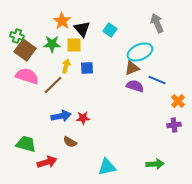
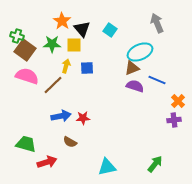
purple cross: moved 5 px up
green arrow: rotated 48 degrees counterclockwise
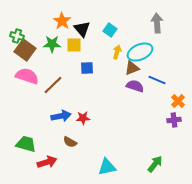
gray arrow: rotated 18 degrees clockwise
yellow arrow: moved 51 px right, 14 px up
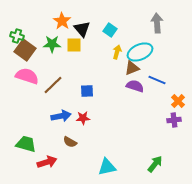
blue square: moved 23 px down
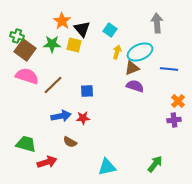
yellow square: rotated 14 degrees clockwise
blue line: moved 12 px right, 11 px up; rotated 18 degrees counterclockwise
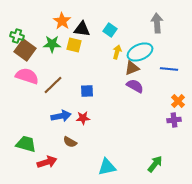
black triangle: rotated 42 degrees counterclockwise
purple semicircle: rotated 12 degrees clockwise
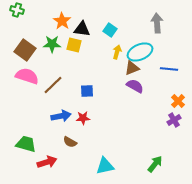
green cross: moved 26 px up
purple cross: rotated 24 degrees counterclockwise
cyan triangle: moved 2 px left, 1 px up
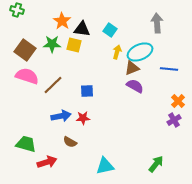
green arrow: moved 1 px right
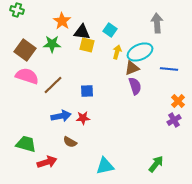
black triangle: moved 3 px down
yellow square: moved 13 px right
purple semicircle: rotated 42 degrees clockwise
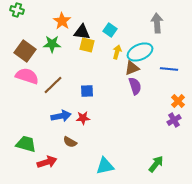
brown square: moved 1 px down
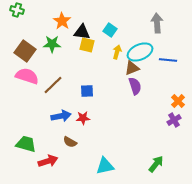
blue line: moved 1 px left, 9 px up
red arrow: moved 1 px right, 1 px up
